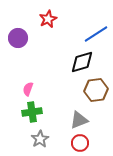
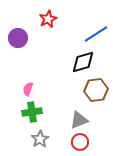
black diamond: moved 1 px right
red circle: moved 1 px up
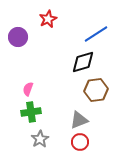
purple circle: moved 1 px up
green cross: moved 1 px left
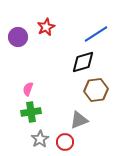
red star: moved 2 px left, 8 px down
red circle: moved 15 px left
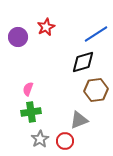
red circle: moved 1 px up
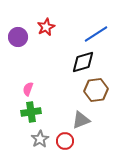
gray triangle: moved 2 px right
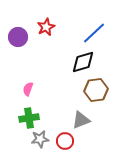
blue line: moved 2 px left, 1 px up; rotated 10 degrees counterclockwise
green cross: moved 2 px left, 6 px down
gray star: rotated 24 degrees clockwise
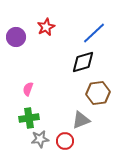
purple circle: moved 2 px left
brown hexagon: moved 2 px right, 3 px down
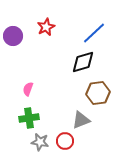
purple circle: moved 3 px left, 1 px up
gray star: moved 3 px down; rotated 18 degrees clockwise
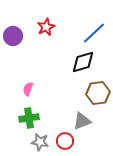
gray triangle: moved 1 px right, 1 px down
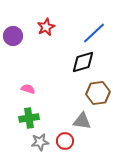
pink semicircle: rotated 88 degrees clockwise
gray triangle: rotated 30 degrees clockwise
gray star: rotated 18 degrees counterclockwise
